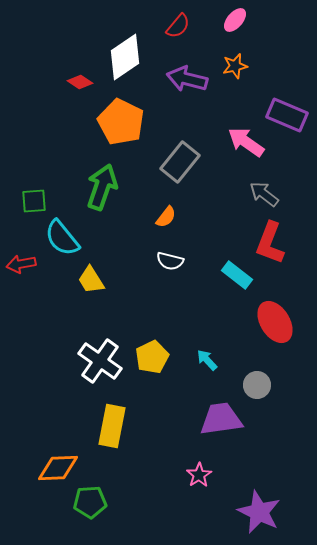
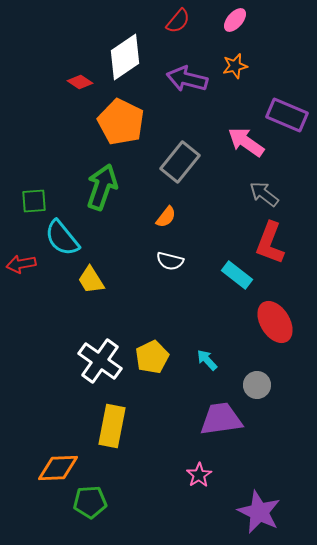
red semicircle: moved 5 px up
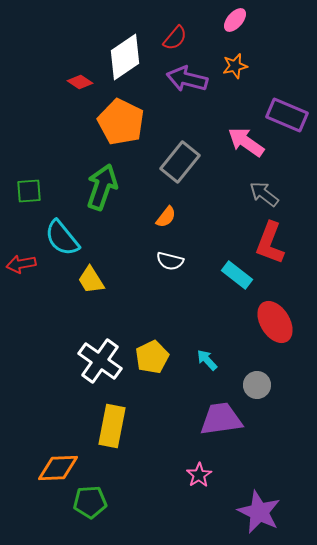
red semicircle: moved 3 px left, 17 px down
green square: moved 5 px left, 10 px up
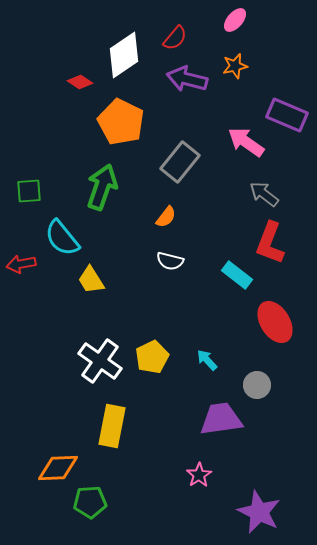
white diamond: moved 1 px left, 2 px up
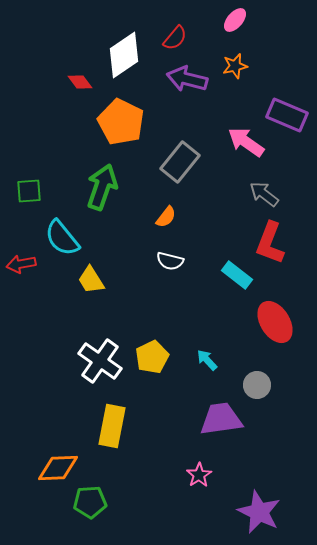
red diamond: rotated 20 degrees clockwise
